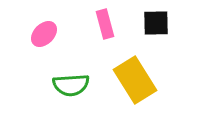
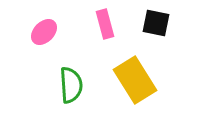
black square: rotated 12 degrees clockwise
pink ellipse: moved 2 px up
green semicircle: rotated 90 degrees counterclockwise
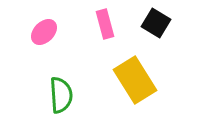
black square: rotated 20 degrees clockwise
green semicircle: moved 10 px left, 10 px down
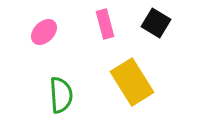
yellow rectangle: moved 3 px left, 2 px down
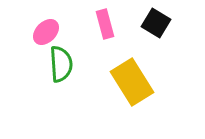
pink ellipse: moved 2 px right
green semicircle: moved 31 px up
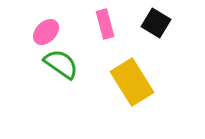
green semicircle: rotated 51 degrees counterclockwise
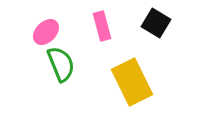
pink rectangle: moved 3 px left, 2 px down
green semicircle: rotated 33 degrees clockwise
yellow rectangle: rotated 6 degrees clockwise
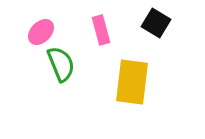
pink rectangle: moved 1 px left, 4 px down
pink ellipse: moved 5 px left
yellow rectangle: rotated 33 degrees clockwise
